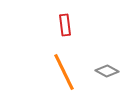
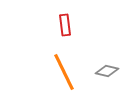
gray diamond: rotated 15 degrees counterclockwise
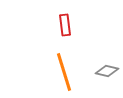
orange line: rotated 9 degrees clockwise
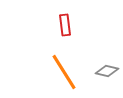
orange line: rotated 15 degrees counterclockwise
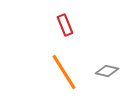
red rectangle: rotated 15 degrees counterclockwise
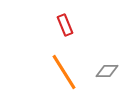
gray diamond: rotated 15 degrees counterclockwise
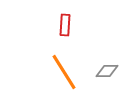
red rectangle: rotated 25 degrees clockwise
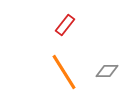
red rectangle: rotated 35 degrees clockwise
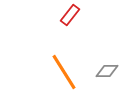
red rectangle: moved 5 px right, 10 px up
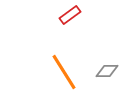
red rectangle: rotated 15 degrees clockwise
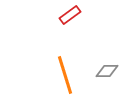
orange line: moved 1 px right, 3 px down; rotated 15 degrees clockwise
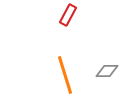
red rectangle: moved 2 px left; rotated 25 degrees counterclockwise
